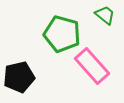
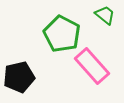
green pentagon: rotated 12 degrees clockwise
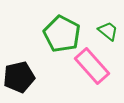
green trapezoid: moved 3 px right, 16 px down
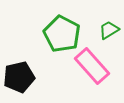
green trapezoid: moved 1 px right, 1 px up; rotated 70 degrees counterclockwise
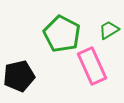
pink rectangle: rotated 18 degrees clockwise
black pentagon: moved 1 px up
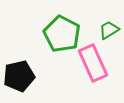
pink rectangle: moved 1 px right, 3 px up
